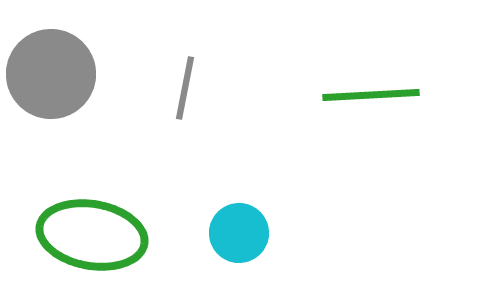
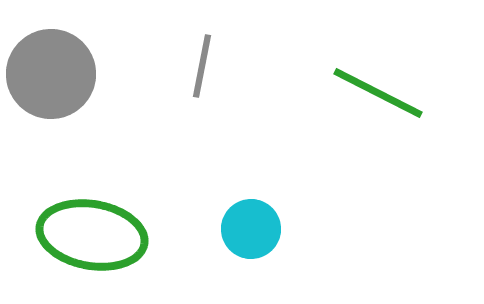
gray line: moved 17 px right, 22 px up
green line: moved 7 px right, 2 px up; rotated 30 degrees clockwise
cyan circle: moved 12 px right, 4 px up
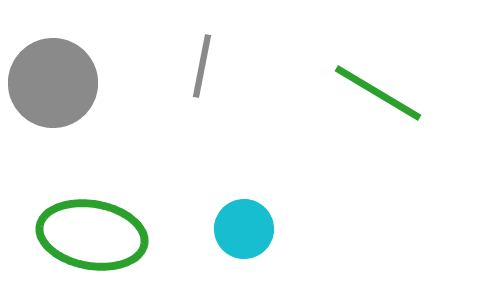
gray circle: moved 2 px right, 9 px down
green line: rotated 4 degrees clockwise
cyan circle: moved 7 px left
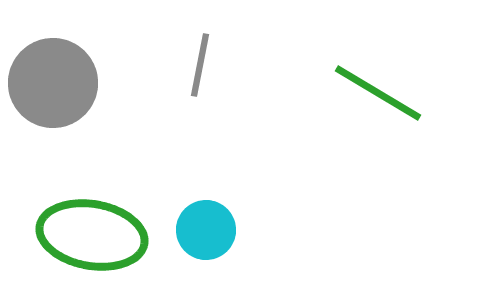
gray line: moved 2 px left, 1 px up
cyan circle: moved 38 px left, 1 px down
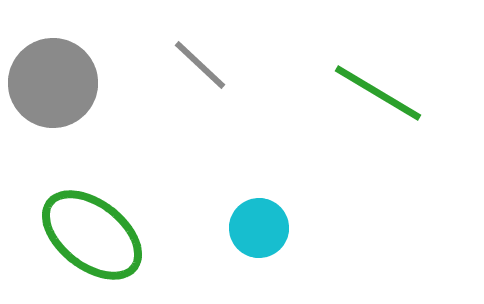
gray line: rotated 58 degrees counterclockwise
cyan circle: moved 53 px right, 2 px up
green ellipse: rotated 28 degrees clockwise
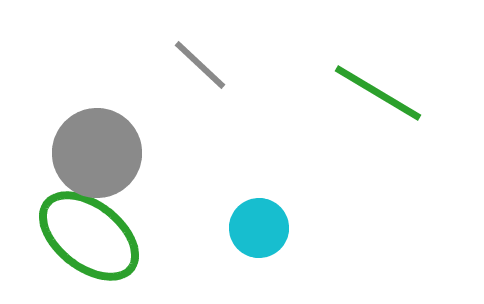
gray circle: moved 44 px right, 70 px down
green ellipse: moved 3 px left, 1 px down
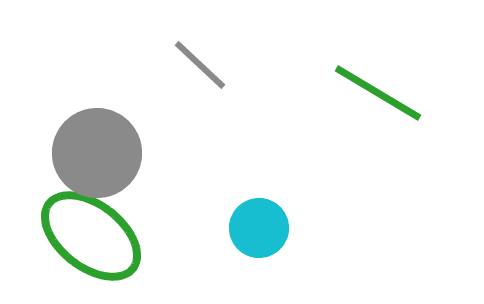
green ellipse: moved 2 px right
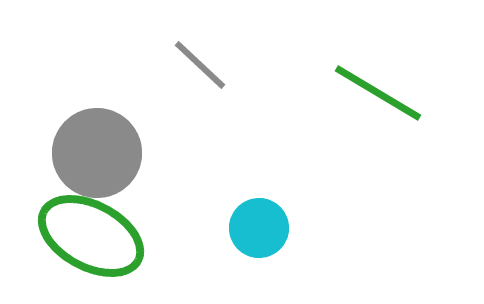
green ellipse: rotated 10 degrees counterclockwise
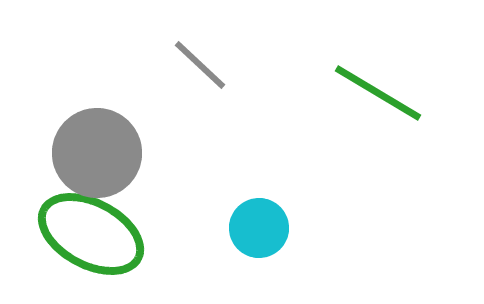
green ellipse: moved 2 px up
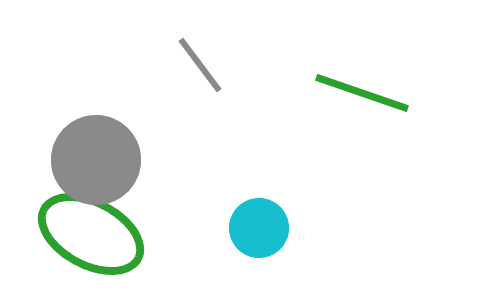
gray line: rotated 10 degrees clockwise
green line: moved 16 px left; rotated 12 degrees counterclockwise
gray circle: moved 1 px left, 7 px down
